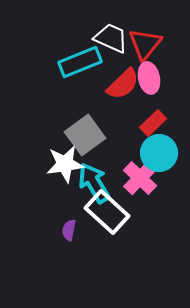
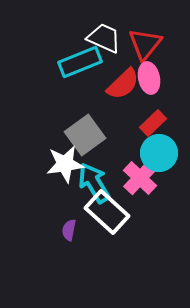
white trapezoid: moved 7 px left
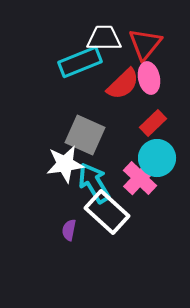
white trapezoid: rotated 24 degrees counterclockwise
gray square: rotated 30 degrees counterclockwise
cyan circle: moved 2 px left, 5 px down
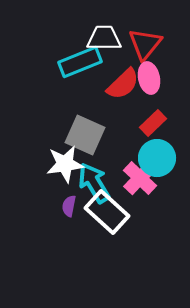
purple semicircle: moved 24 px up
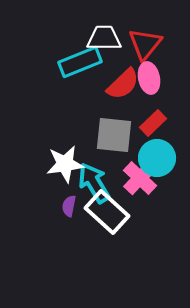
gray square: moved 29 px right; rotated 18 degrees counterclockwise
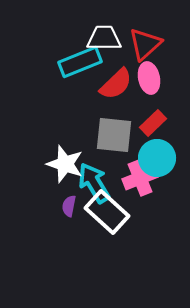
red triangle: rotated 9 degrees clockwise
red semicircle: moved 7 px left
white star: rotated 27 degrees clockwise
pink cross: rotated 24 degrees clockwise
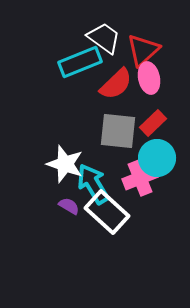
white trapezoid: rotated 36 degrees clockwise
red triangle: moved 2 px left, 6 px down
gray square: moved 4 px right, 4 px up
cyan arrow: moved 1 px left, 1 px down
purple semicircle: rotated 110 degrees clockwise
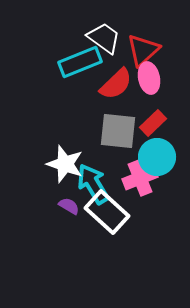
cyan circle: moved 1 px up
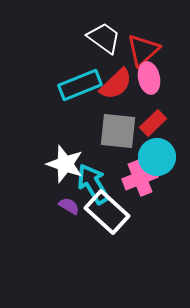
cyan rectangle: moved 23 px down
